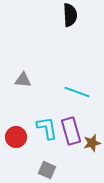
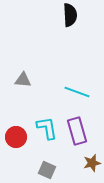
purple rectangle: moved 6 px right
brown star: moved 20 px down
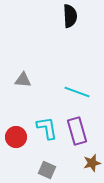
black semicircle: moved 1 px down
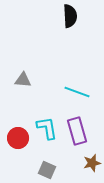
red circle: moved 2 px right, 1 px down
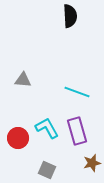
cyan L-shape: rotated 20 degrees counterclockwise
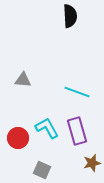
gray square: moved 5 px left
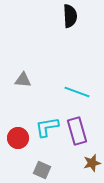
cyan L-shape: moved 1 px up; rotated 70 degrees counterclockwise
